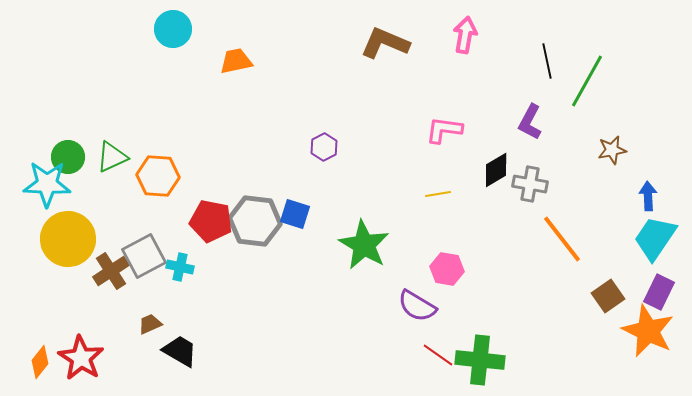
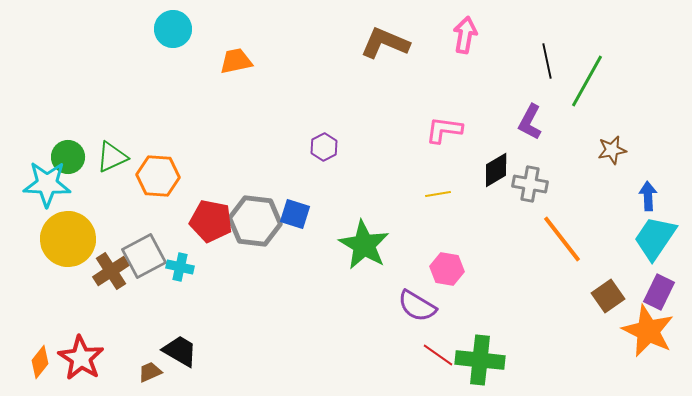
brown trapezoid: moved 48 px down
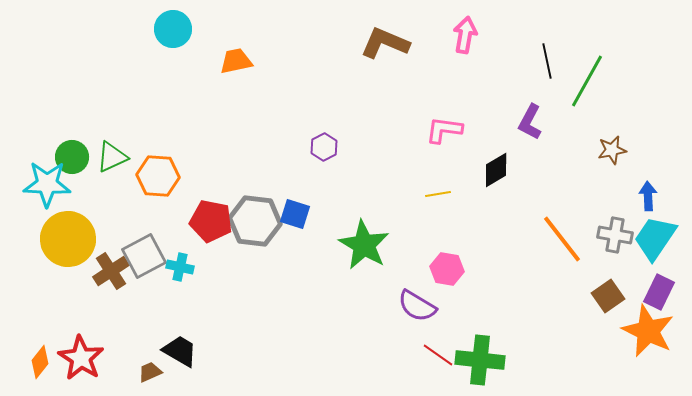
green circle: moved 4 px right
gray cross: moved 85 px right, 51 px down
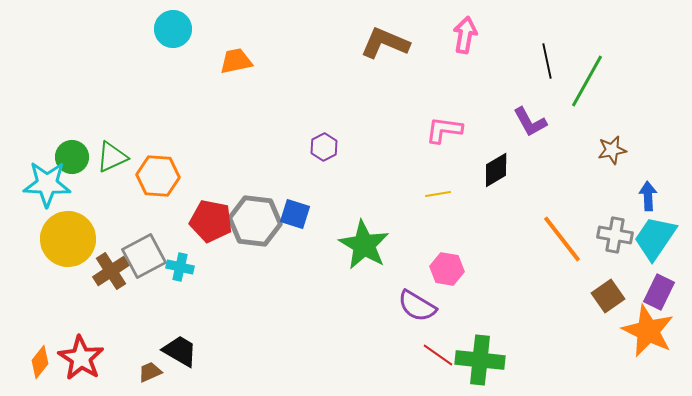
purple L-shape: rotated 57 degrees counterclockwise
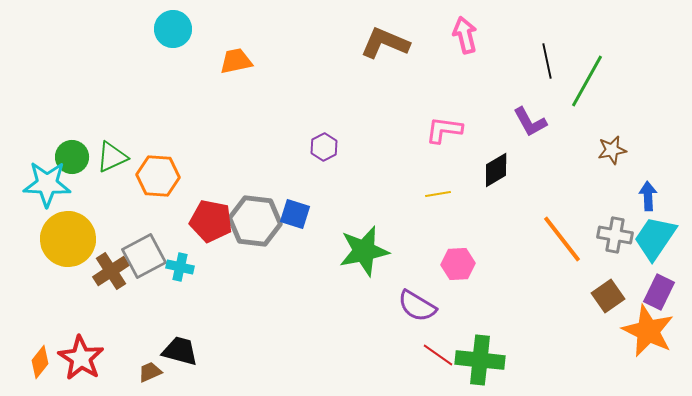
pink arrow: rotated 24 degrees counterclockwise
green star: moved 6 px down; rotated 30 degrees clockwise
pink hexagon: moved 11 px right, 5 px up; rotated 12 degrees counterclockwise
black trapezoid: rotated 15 degrees counterclockwise
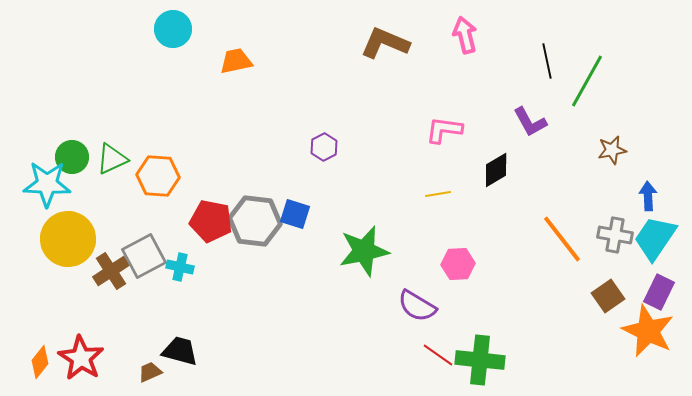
green triangle: moved 2 px down
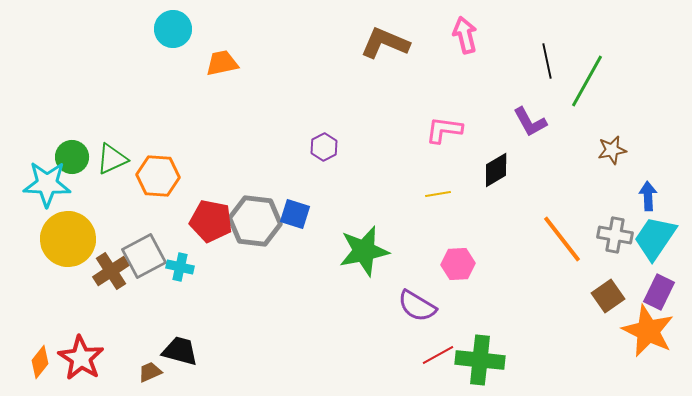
orange trapezoid: moved 14 px left, 2 px down
red line: rotated 64 degrees counterclockwise
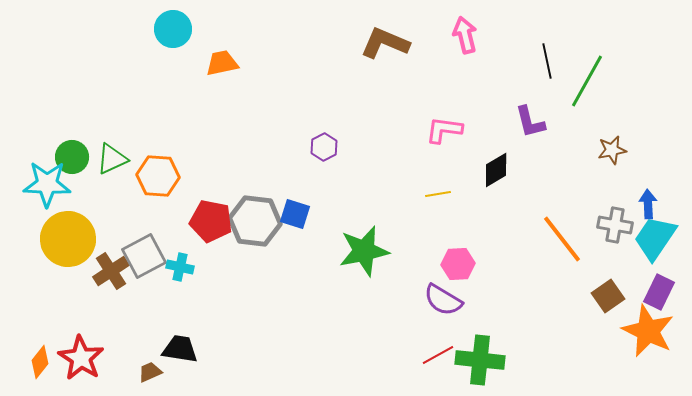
purple L-shape: rotated 15 degrees clockwise
blue arrow: moved 8 px down
gray cross: moved 10 px up
purple semicircle: moved 26 px right, 6 px up
black trapezoid: moved 2 px up; rotated 6 degrees counterclockwise
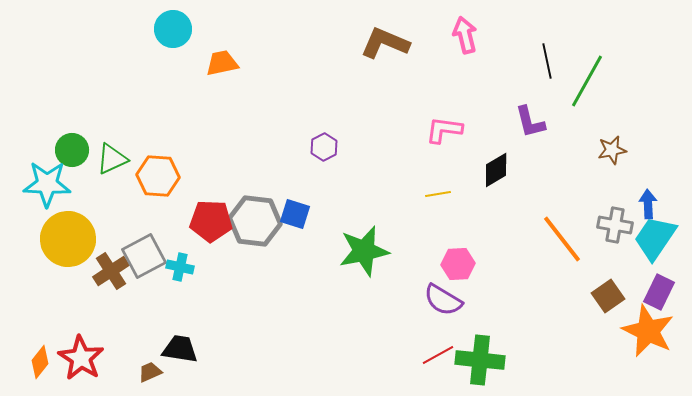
green circle: moved 7 px up
red pentagon: rotated 9 degrees counterclockwise
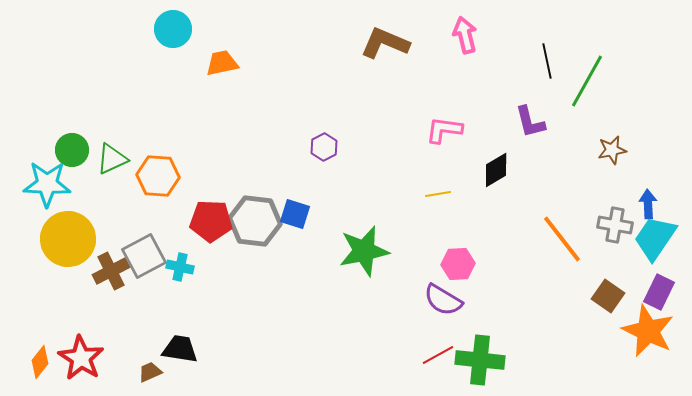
brown cross: rotated 6 degrees clockwise
brown square: rotated 20 degrees counterclockwise
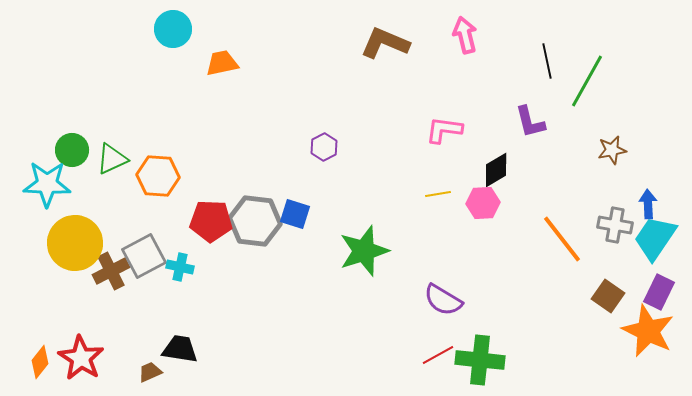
yellow circle: moved 7 px right, 4 px down
green star: rotated 6 degrees counterclockwise
pink hexagon: moved 25 px right, 61 px up
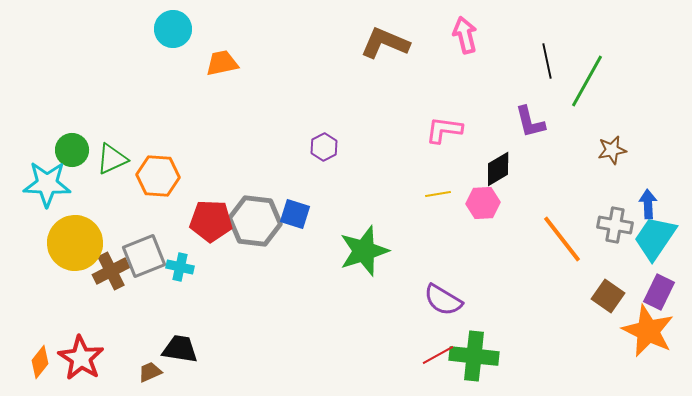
black diamond: moved 2 px right, 1 px up
gray square: rotated 6 degrees clockwise
green cross: moved 6 px left, 4 px up
